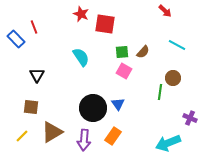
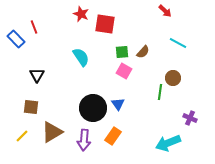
cyan line: moved 1 px right, 2 px up
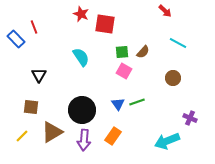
black triangle: moved 2 px right
green line: moved 23 px left, 10 px down; rotated 63 degrees clockwise
black circle: moved 11 px left, 2 px down
cyan arrow: moved 1 px left, 2 px up
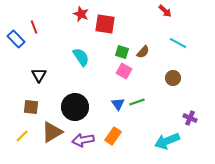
green square: rotated 24 degrees clockwise
black circle: moved 7 px left, 3 px up
purple arrow: moved 1 px left; rotated 75 degrees clockwise
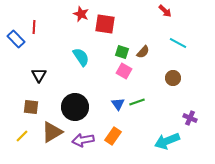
red line: rotated 24 degrees clockwise
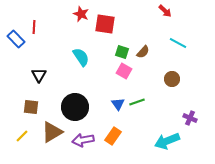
brown circle: moved 1 px left, 1 px down
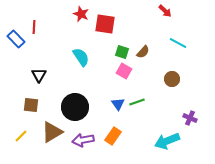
brown square: moved 2 px up
yellow line: moved 1 px left
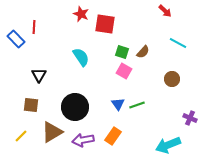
green line: moved 3 px down
cyan arrow: moved 1 px right, 4 px down
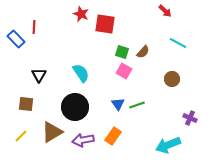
cyan semicircle: moved 16 px down
brown square: moved 5 px left, 1 px up
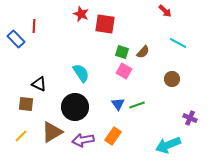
red line: moved 1 px up
black triangle: moved 9 px down; rotated 35 degrees counterclockwise
